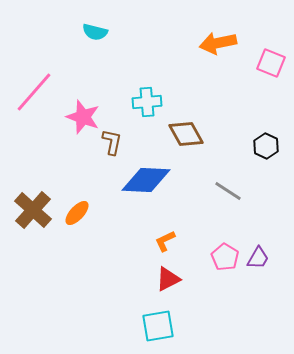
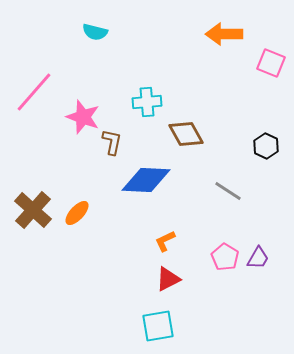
orange arrow: moved 6 px right, 9 px up; rotated 12 degrees clockwise
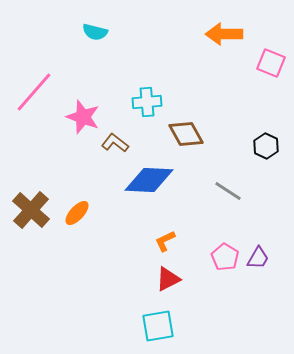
brown L-shape: moved 3 px right, 1 px down; rotated 64 degrees counterclockwise
blue diamond: moved 3 px right
brown cross: moved 2 px left
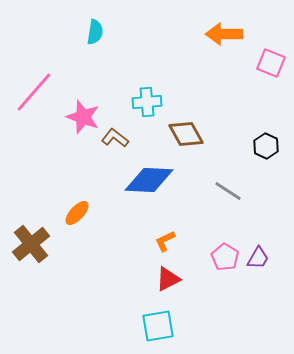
cyan semicircle: rotated 95 degrees counterclockwise
brown L-shape: moved 5 px up
brown cross: moved 34 px down; rotated 9 degrees clockwise
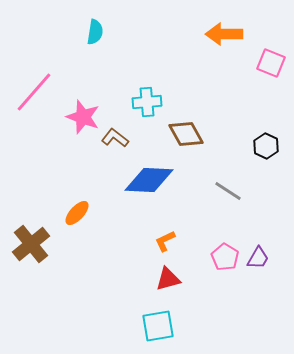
red triangle: rotated 12 degrees clockwise
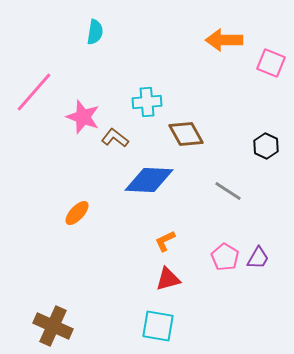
orange arrow: moved 6 px down
brown cross: moved 22 px right, 82 px down; rotated 27 degrees counterclockwise
cyan square: rotated 20 degrees clockwise
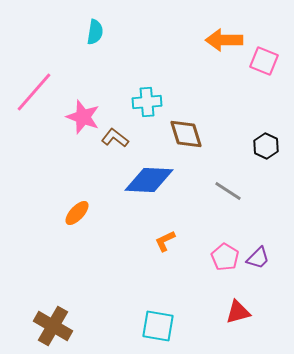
pink square: moved 7 px left, 2 px up
brown diamond: rotated 12 degrees clockwise
purple trapezoid: rotated 15 degrees clockwise
red triangle: moved 70 px right, 33 px down
brown cross: rotated 6 degrees clockwise
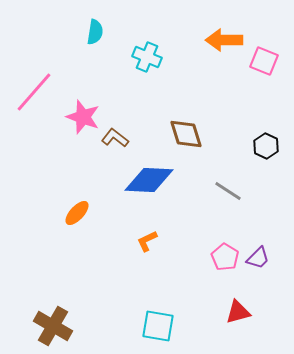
cyan cross: moved 45 px up; rotated 28 degrees clockwise
orange L-shape: moved 18 px left
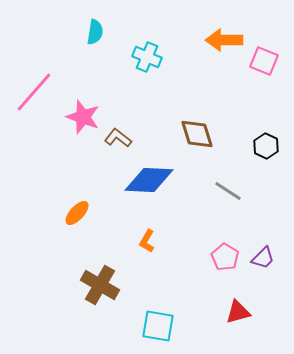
brown diamond: moved 11 px right
brown L-shape: moved 3 px right
orange L-shape: rotated 35 degrees counterclockwise
purple trapezoid: moved 5 px right
brown cross: moved 47 px right, 41 px up
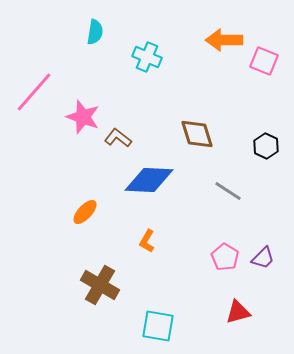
orange ellipse: moved 8 px right, 1 px up
